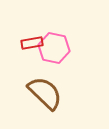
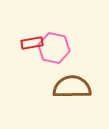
brown semicircle: moved 27 px right, 6 px up; rotated 45 degrees counterclockwise
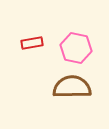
pink hexagon: moved 22 px right
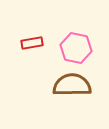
brown semicircle: moved 2 px up
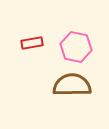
pink hexagon: moved 1 px up
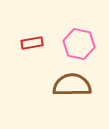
pink hexagon: moved 3 px right, 3 px up
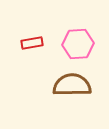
pink hexagon: moved 1 px left; rotated 16 degrees counterclockwise
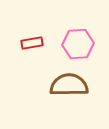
brown semicircle: moved 3 px left
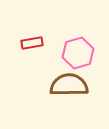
pink hexagon: moved 9 px down; rotated 12 degrees counterclockwise
